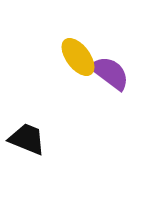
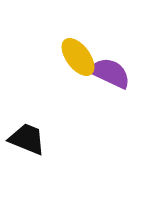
purple semicircle: rotated 12 degrees counterclockwise
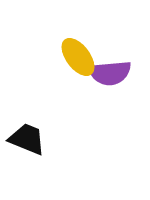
purple semicircle: rotated 150 degrees clockwise
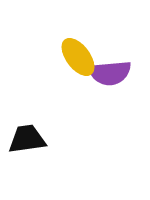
black trapezoid: rotated 30 degrees counterclockwise
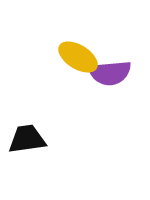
yellow ellipse: rotated 21 degrees counterclockwise
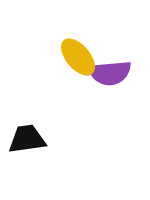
yellow ellipse: rotated 18 degrees clockwise
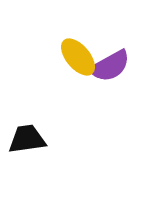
purple semicircle: moved 7 px up; rotated 24 degrees counterclockwise
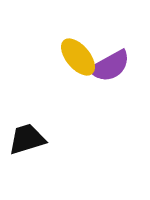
black trapezoid: rotated 9 degrees counterclockwise
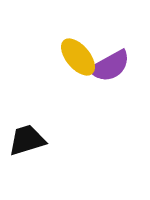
black trapezoid: moved 1 px down
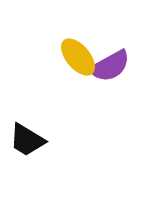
black trapezoid: rotated 132 degrees counterclockwise
